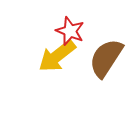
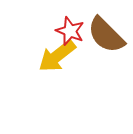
brown semicircle: moved 23 px up; rotated 78 degrees counterclockwise
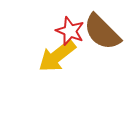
brown semicircle: moved 4 px left, 3 px up
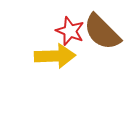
yellow arrow: moved 2 px left; rotated 144 degrees counterclockwise
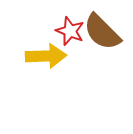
yellow arrow: moved 9 px left
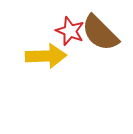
brown semicircle: moved 2 px left, 1 px down
